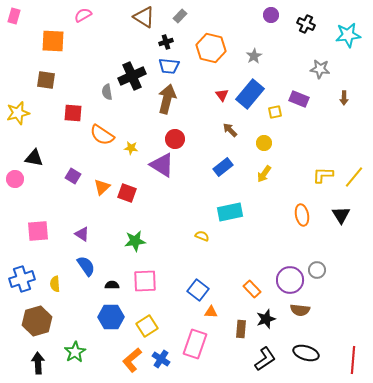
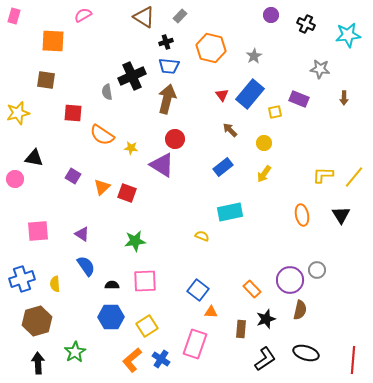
brown semicircle at (300, 310): rotated 84 degrees counterclockwise
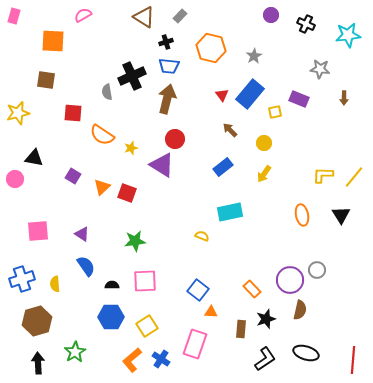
yellow star at (131, 148): rotated 24 degrees counterclockwise
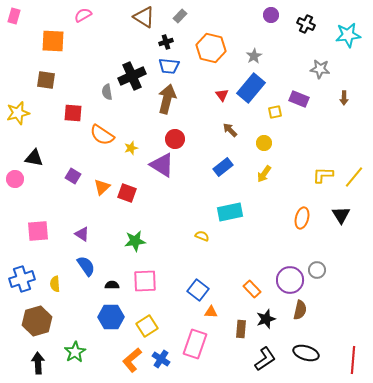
blue rectangle at (250, 94): moved 1 px right, 6 px up
orange ellipse at (302, 215): moved 3 px down; rotated 25 degrees clockwise
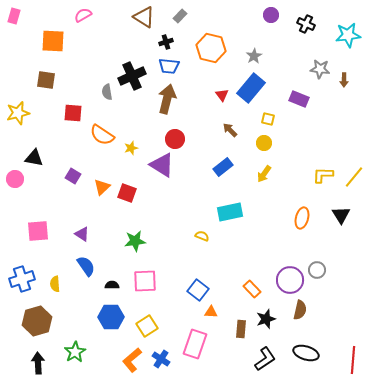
brown arrow at (344, 98): moved 18 px up
yellow square at (275, 112): moved 7 px left, 7 px down; rotated 24 degrees clockwise
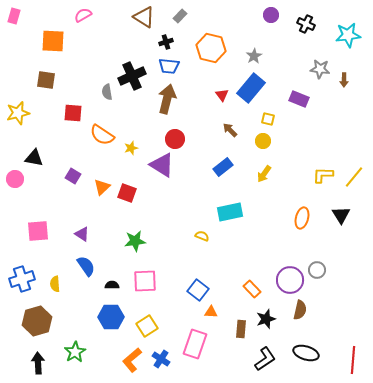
yellow circle at (264, 143): moved 1 px left, 2 px up
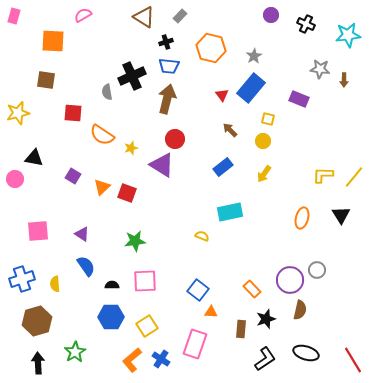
red line at (353, 360): rotated 36 degrees counterclockwise
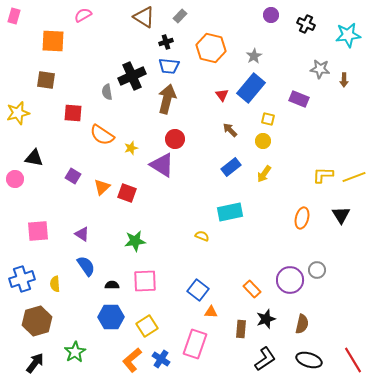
blue rectangle at (223, 167): moved 8 px right
yellow line at (354, 177): rotated 30 degrees clockwise
brown semicircle at (300, 310): moved 2 px right, 14 px down
black ellipse at (306, 353): moved 3 px right, 7 px down
black arrow at (38, 363): moved 3 px left; rotated 40 degrees clockwise
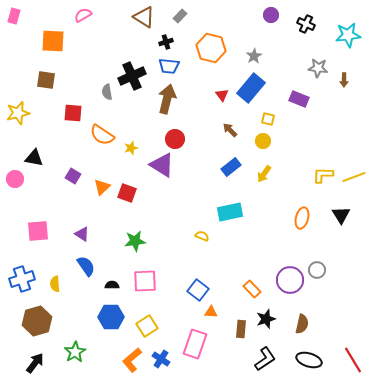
gray star at (320, 69): moved 2 px left, 1 px up
